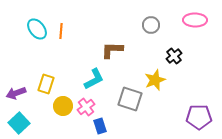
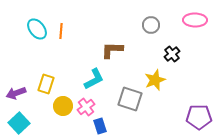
black cross: moved 2 px left, 2 px up
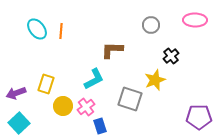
black cross: moved 1 px left, 2 px down
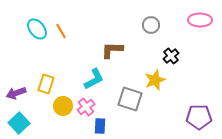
pink ellipse: moved 5 px right
orange line: rotated 35 degrees counterclockwise
blue rectangle: rotated 21 degrees clockwise
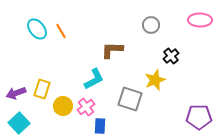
yellow rectangle: moved 4 px left, 5 px down
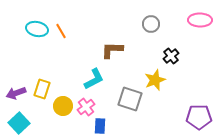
gray circle: moved 1 px up
cyan ellipse: rotated 40 degrees counterclockwise
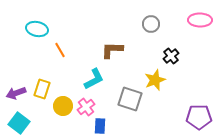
orange line: moved 1 px left, 19 px down
cyan square: rotated 10 degrees counterclockwise
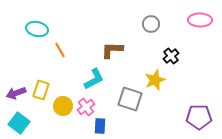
yellow rectangle: moved 1 px left, 1 px down
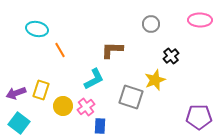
gray square: moved 1 px right, 2 px up
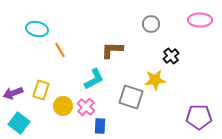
yellow star: rotated 15 degrees clockwise
purple arrow: moved 3 px left
pink cross: rotated 12 degrees counterclockwise
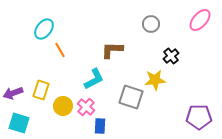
pink ellipse: rotated 50 degrees counterclockwise
cyan ellipse: moved 7 px right; rotated 65 degrees counterclockwise
cyan square: rotated 20 degrees counterclockwise
